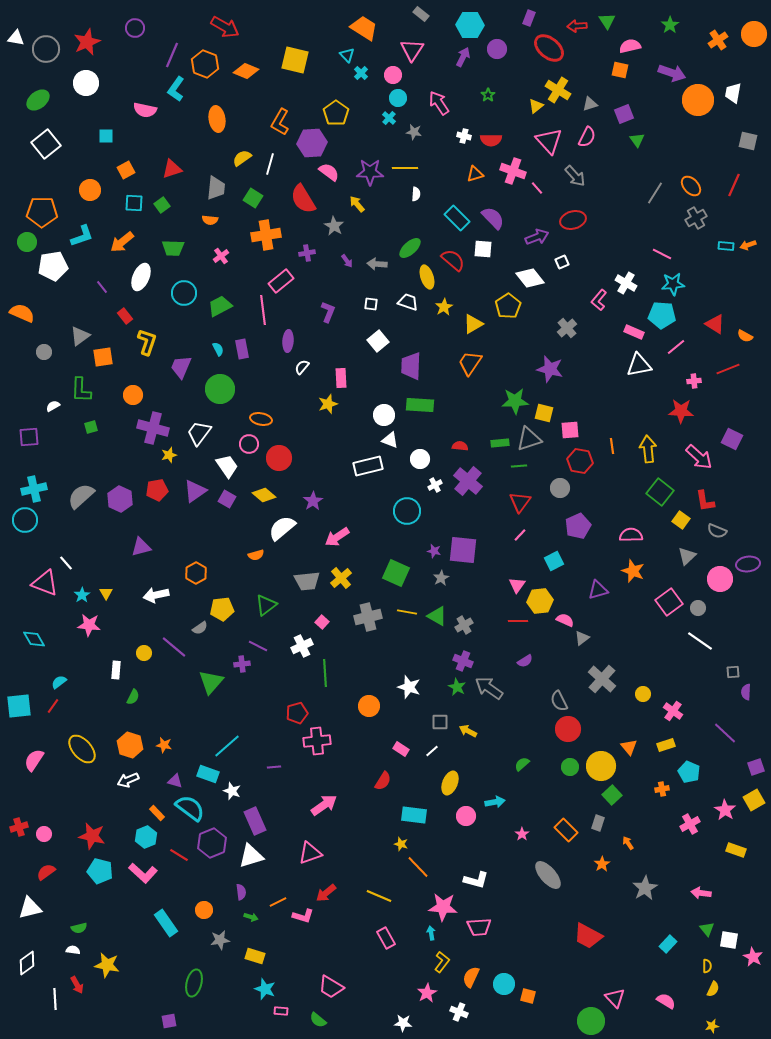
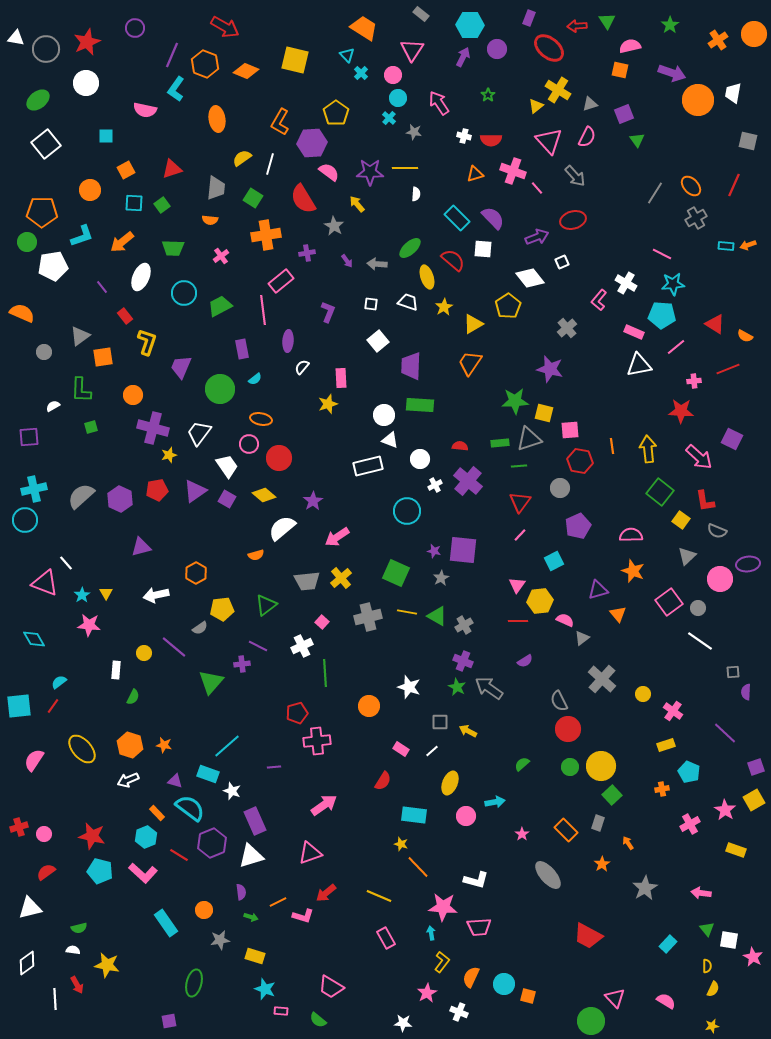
cyan semicircle at (218, 349): moved 37 px right, 30 px down; rotated 80 degrees clockwise
orange triangle at (629, 747): moved 11 px left, 133 px up
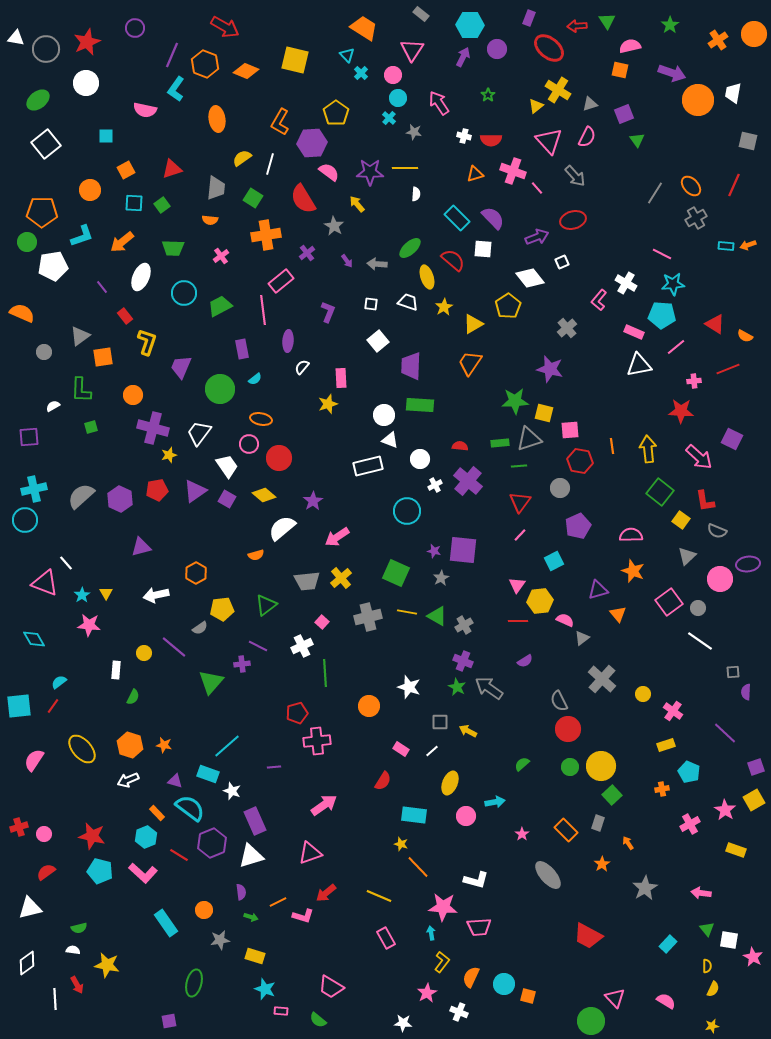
purple cross at (307, 253): rotated 28 degrees counterclockwise
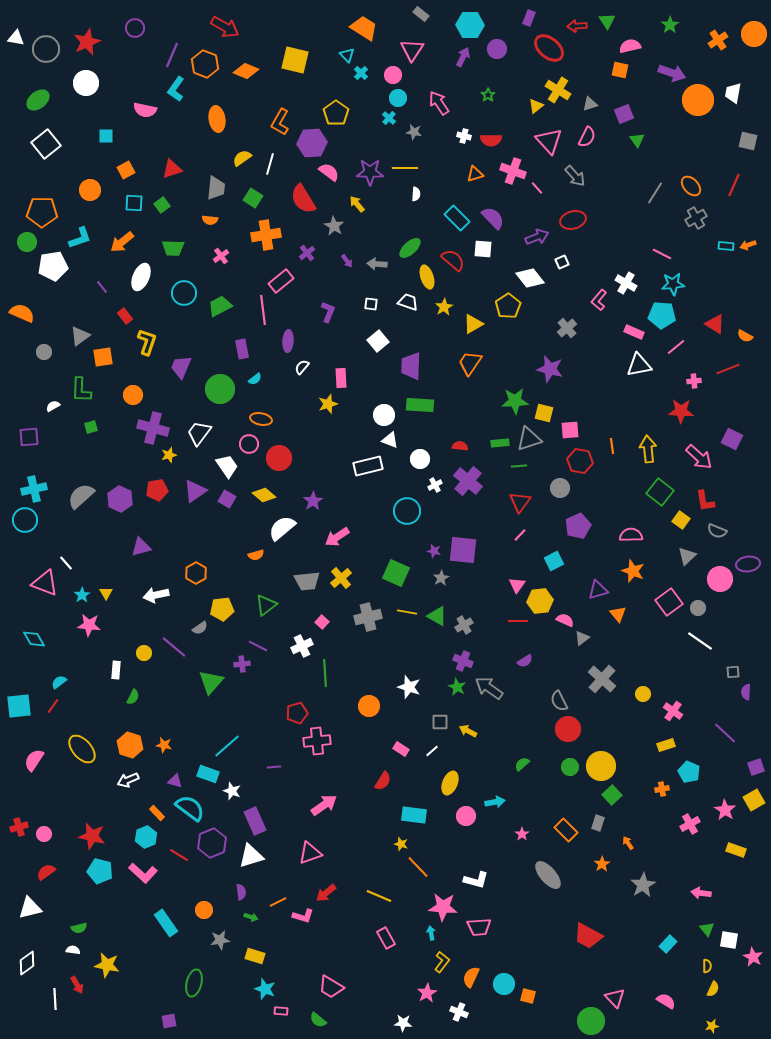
cyan L-shape at (82, 236): moved 2 px left, 2 px down
gray star at (645, 888): moved 2 px left, 3 px up
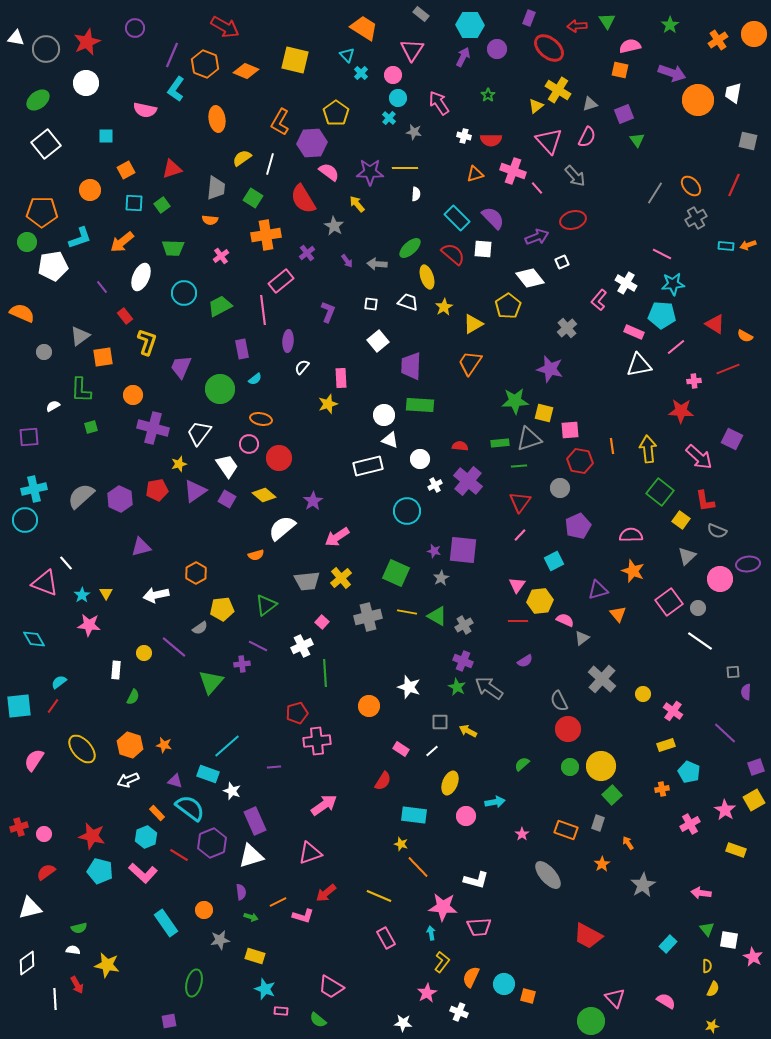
red semicircle at (453, 260): moved 6 px up
yellow star at (169, 455): moved 10 px right, 9 px down
orange rectangle at (566, 830): rotated 25 degrees counterclockwise
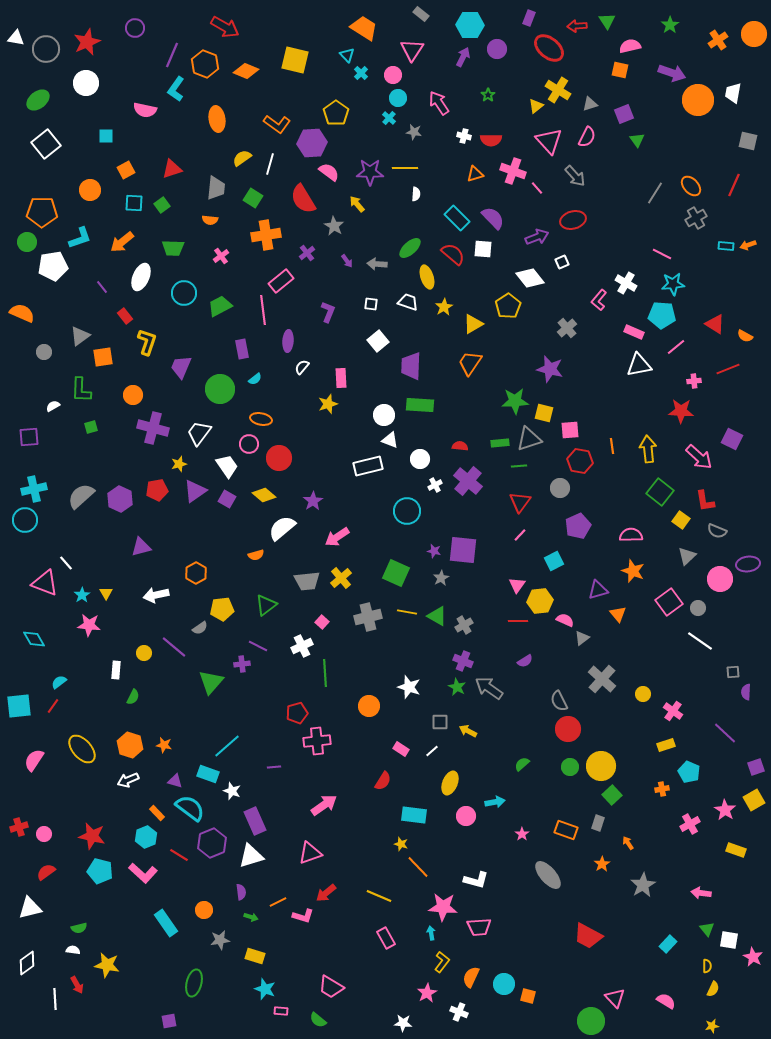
orange L-shape at (280, 122): moved 3 px left, 2 px down; rotated 84 degrees counterclockwise
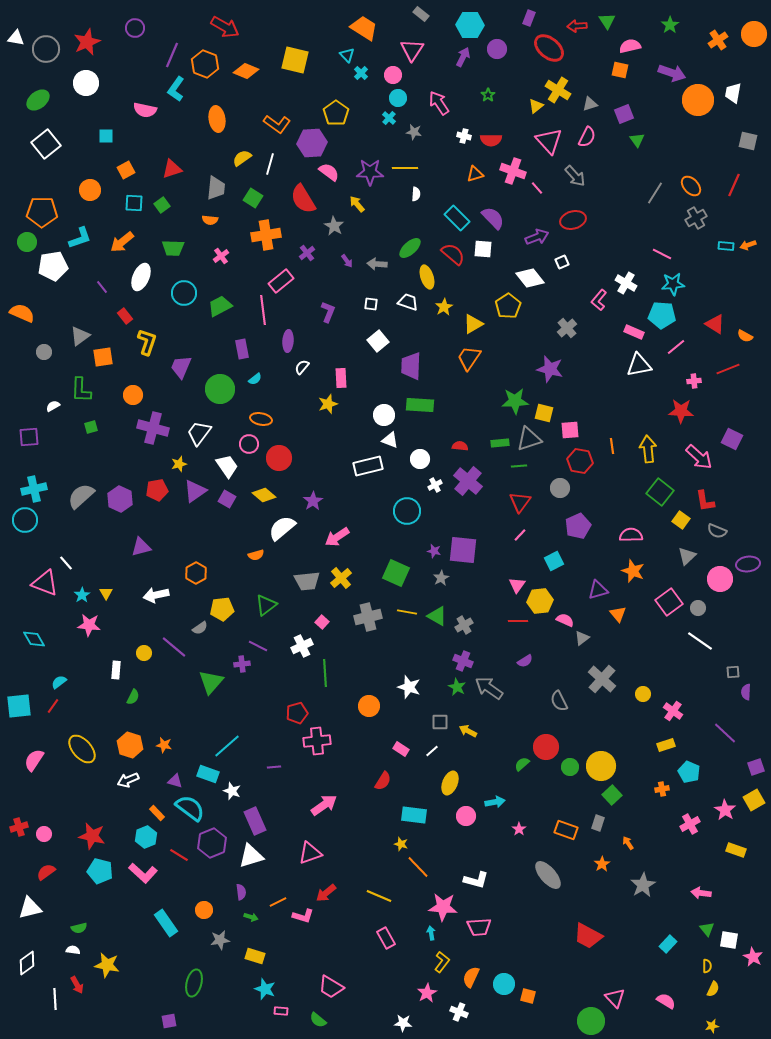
orange trapezoid at (470, 363): moved 1 px left, 5 px up
red circle at (568, 729): moved 22 px left, 18 px down
pink star at (522, 834): moved 3 px left, 5 px up
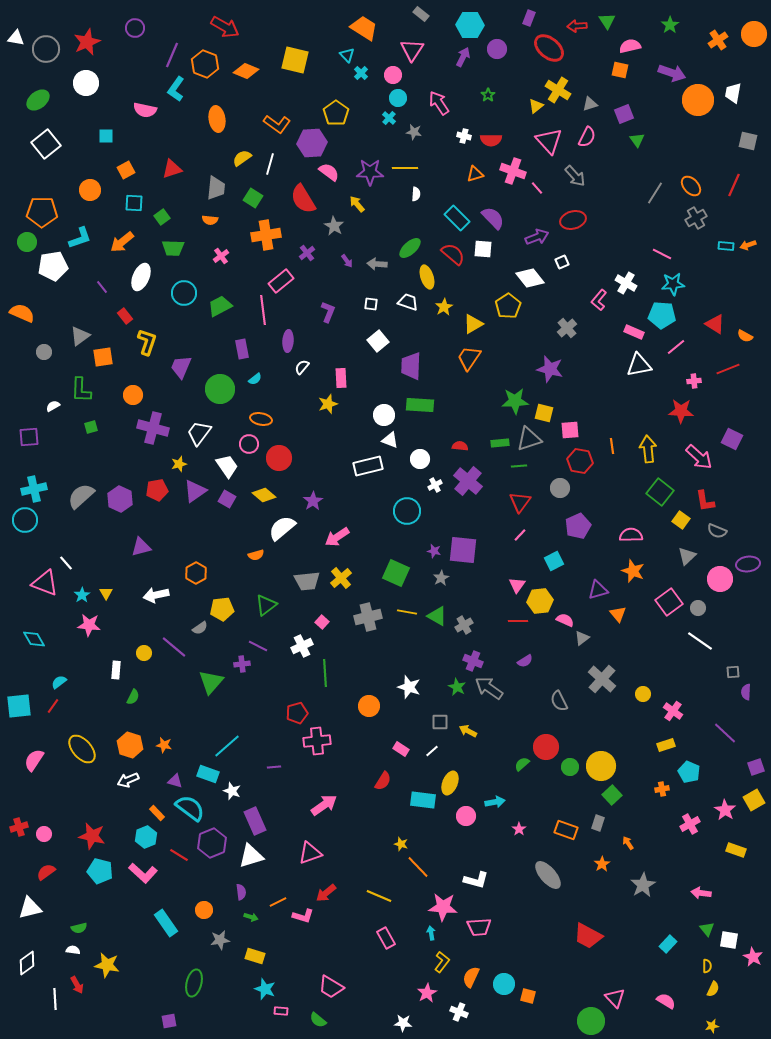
green square at (162, 205): moved 12 px down
purple cross at (463, 661): moved 10 px right
cyan rectangle at (414, 815): moved 9 px right, 15 px up
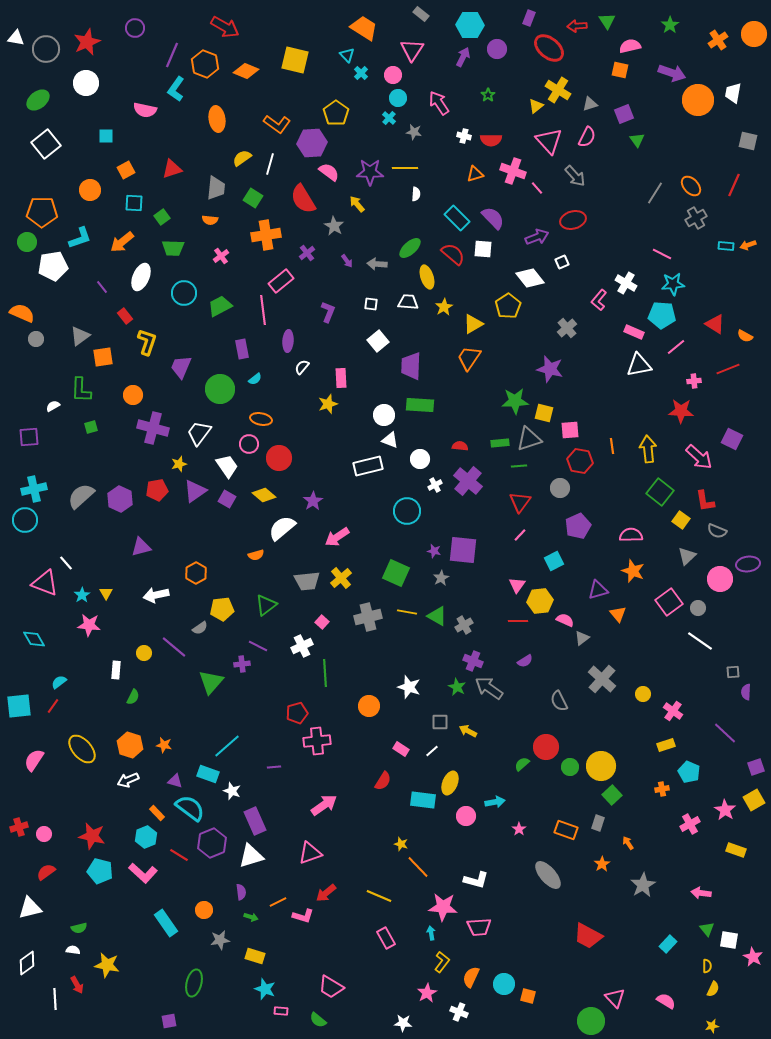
white trapezoid at (408, 302): rotated 15 degrees counterclockwise
gray circle at (44, 352): moved 8 px left, 13 px up
